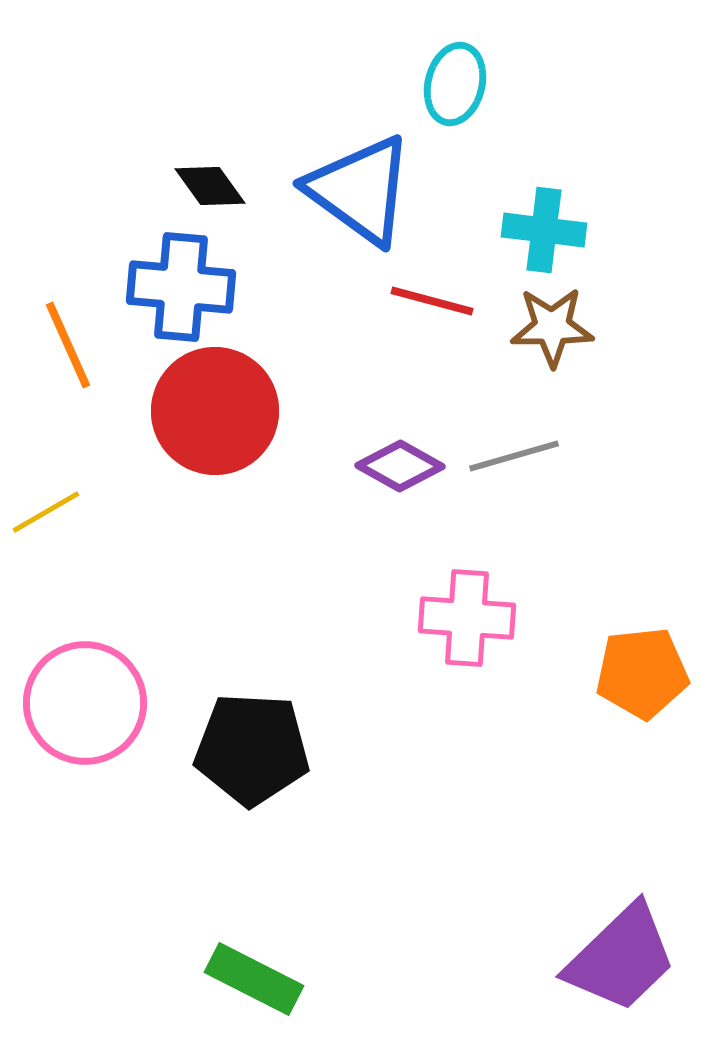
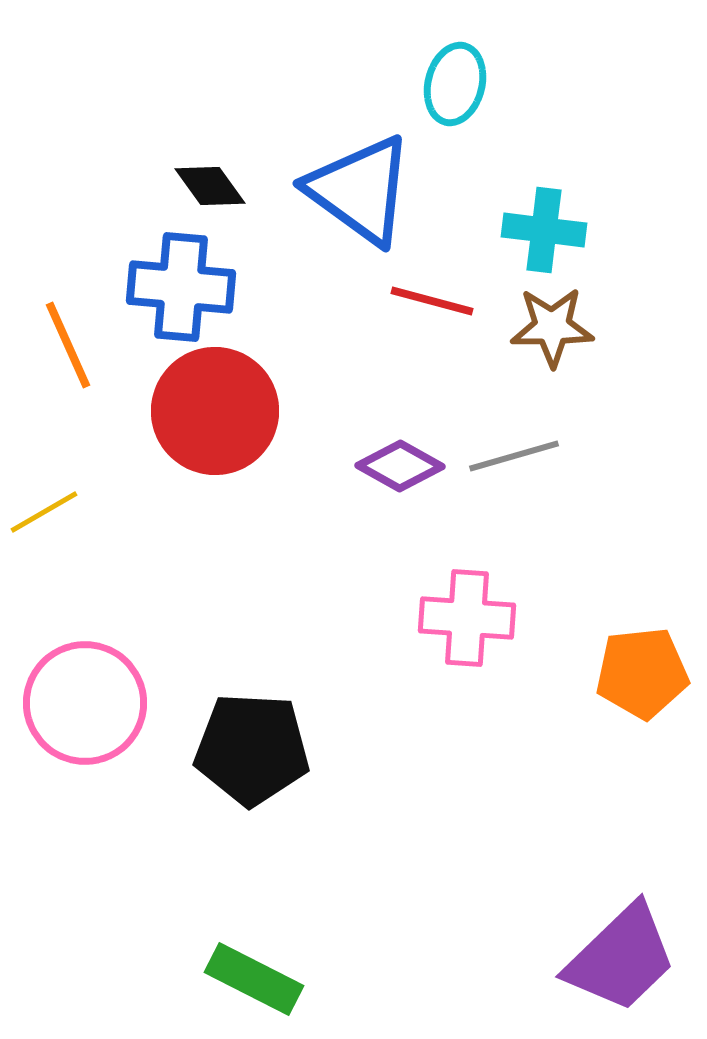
yellow line: moved 2 px left
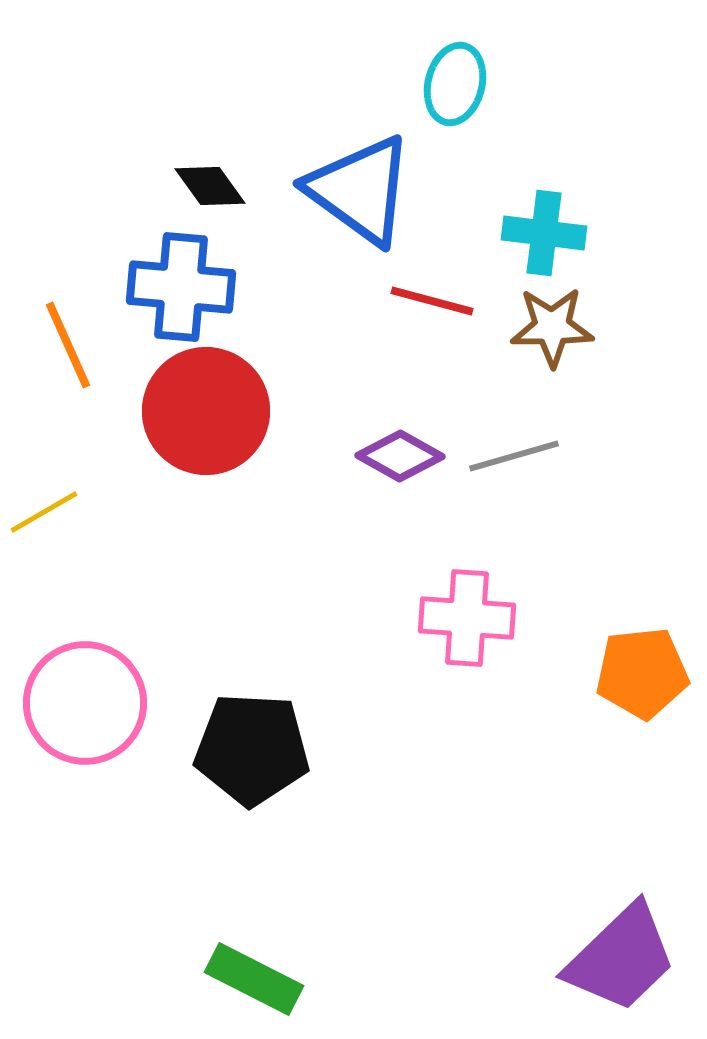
cyan cross: moved 3 px down
red circle: moved 9 px left
purple diamond: moved 10 px up
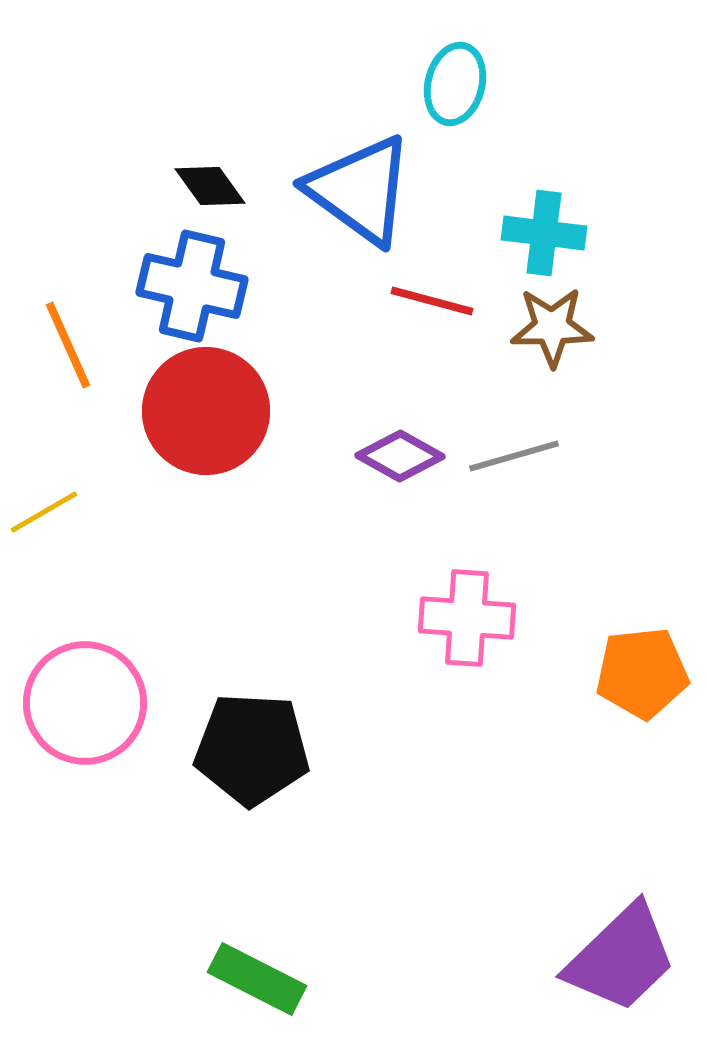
blue cross: moved 11 px right, 1 px up; rotated 8 degrees clockwise
green rectangle: moved 3 px right
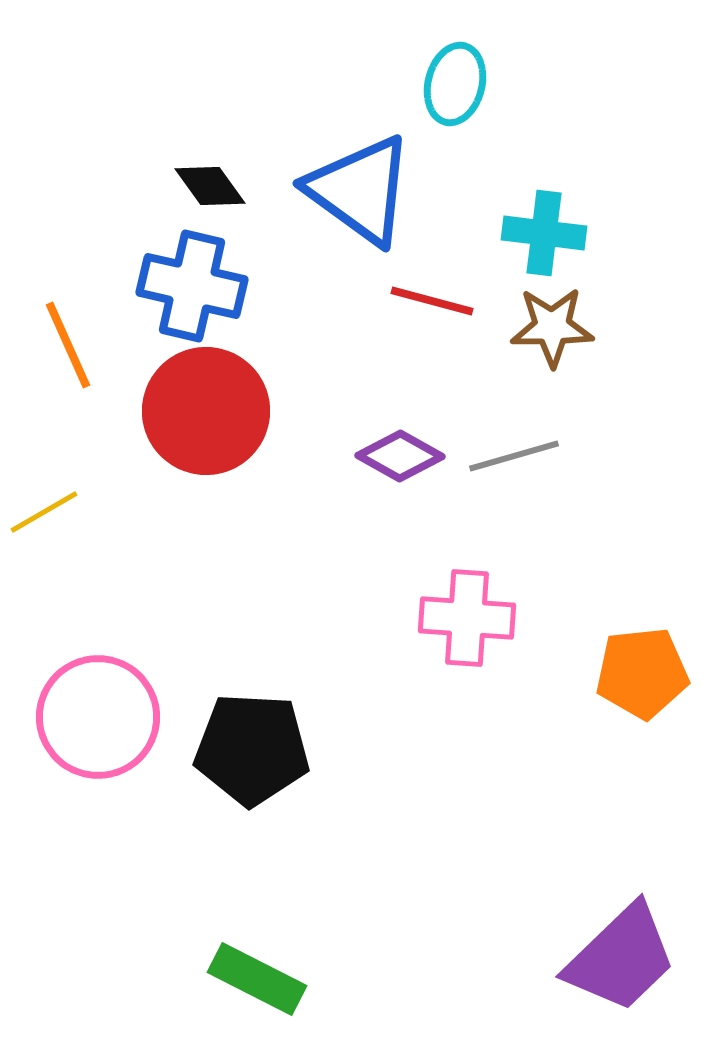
pink circle: moved 13 px right, 14 px down
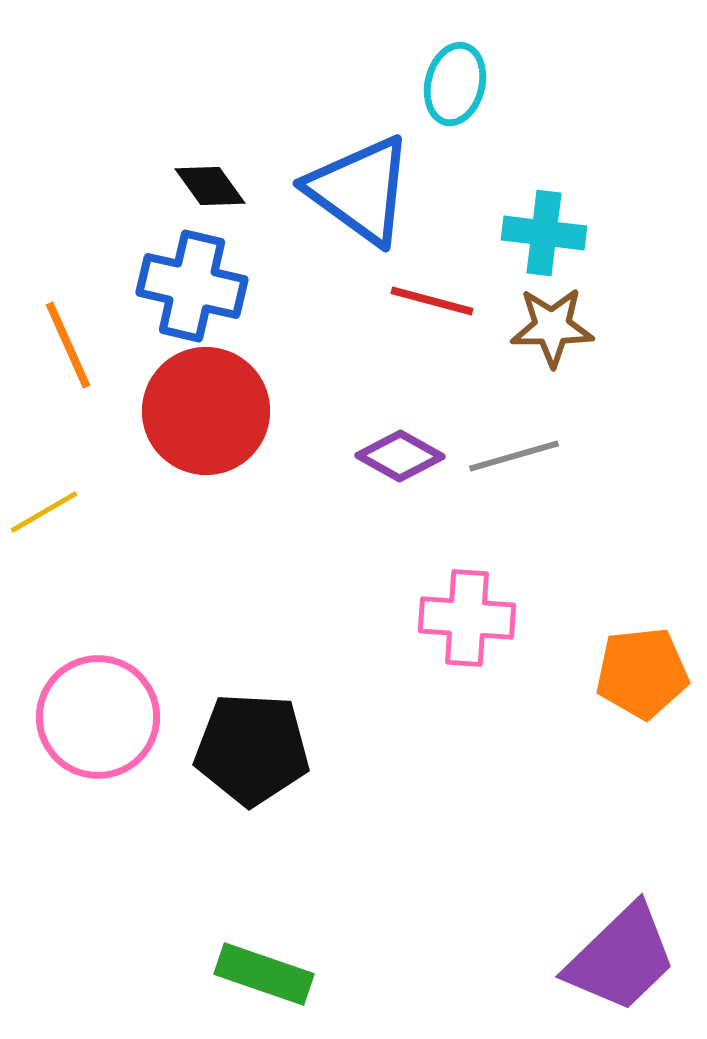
green rectangle: moved 7 px right, 5 px up; rotated 8 degrees counterclockwise
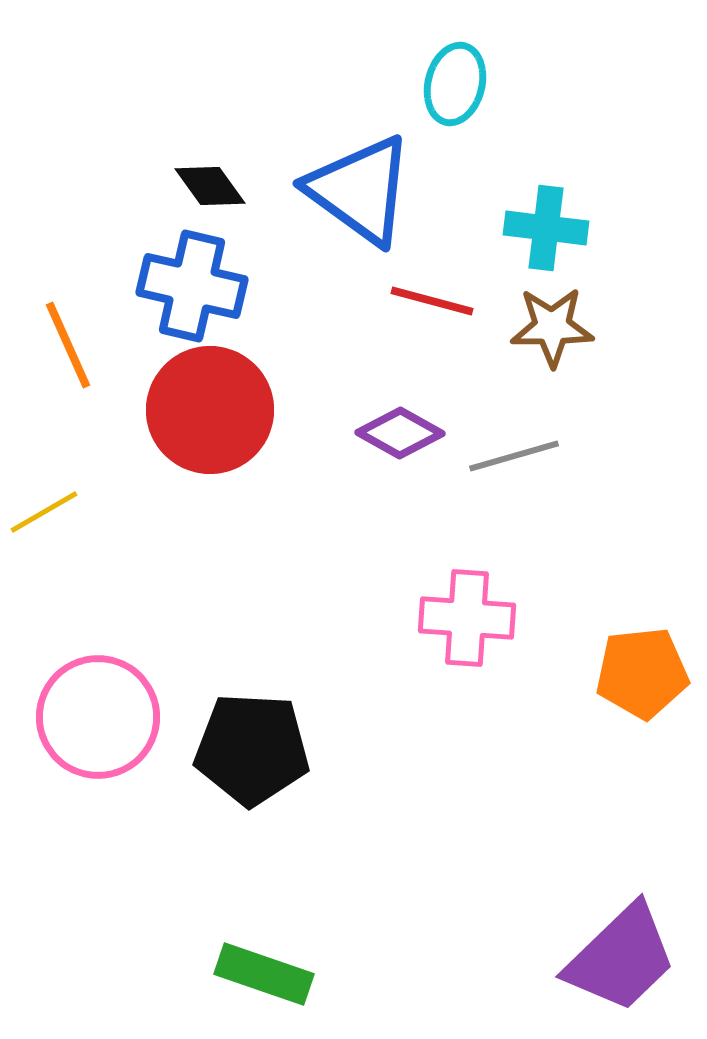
cyan cross: moved 2 px right, 5 px up
red circle: moved 4 px right, 1 px up
purple diamond: moved 23 px up
